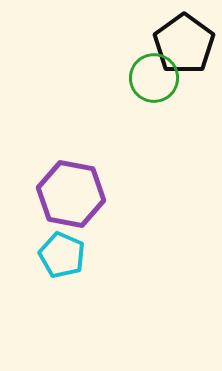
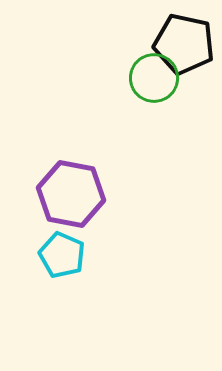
black pentagon: rotated 24 degrees counterclockwise
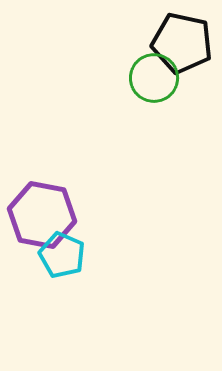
black pentagon: moved 2 px left, 1 px up
purple hexagon: moved 29 px left, 21 px down
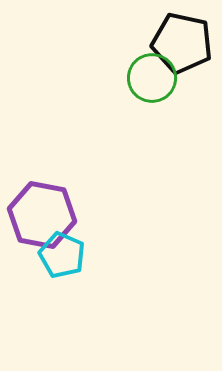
green circle: moved 2 px left
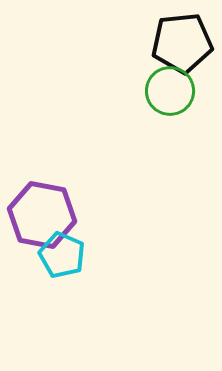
black pentagon: rotated 18 degrees counterclockwise
green circle: moved 18 px right, 13 px down
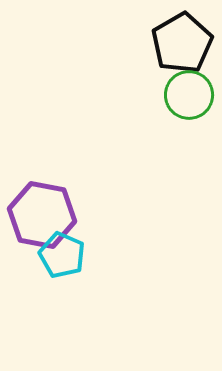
black pentagon: rotated 24 degrees counterclockwise
green circle: moved 19 px right, 4 px down
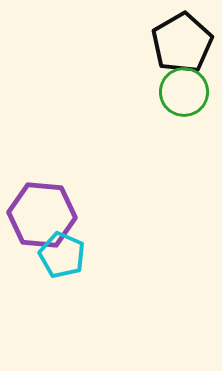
green circle: moved 5 px left, 3 px up
purple hexagon: rotated 6 degrees counterclockwise
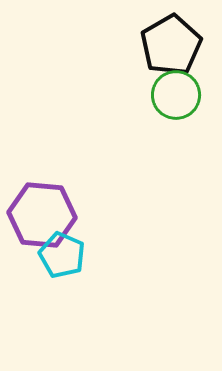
black pentagon: moved 11 px left, 2 px down
green circle: moved 8 px left, 3 px down
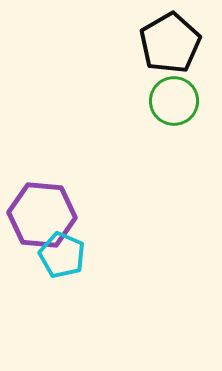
black pentagon: moved 1 px left, 2 px up
green circle: moved 2 px left, 6 px down
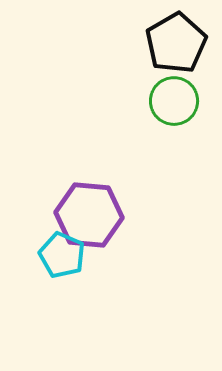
black pentagon: moved 6 px right
purple hexagon: moved 47 px right
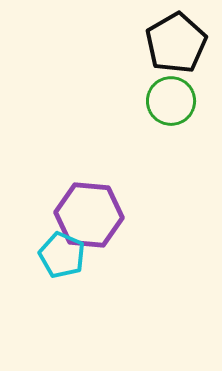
green circle: moved 3 px left
